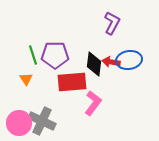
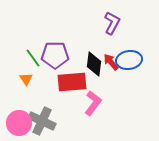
green line: moved 3 px down; rotated 18 degrees counterclockwise
red arrow: rotated 42 degrees clockwise
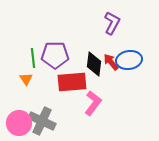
green line: rotated 30 degrees clockwise
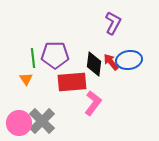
purple L-shape: moved 1 px right
gray cross: rotated 20 degrees clockwise
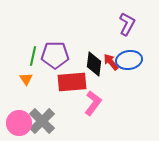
purple L-shape: moved 14 px right, 1 px down
green line: moved 2 px up; rotated 18 degrees clockwise
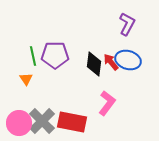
green line: rotated 24 degrees counterclockwise
blue ellipse: moved 1 px left; rotated 25 degrees clockwise
red rectangle: moved 40 px down; rotated 16 degrees clockwise
pink L-shape: moved 14 px right
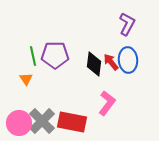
blue ellipse: rotated 70 degrees clockwise
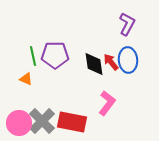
black diamond: rotated 15 degrees counterclockwise
orange triangle: rotated 32 degrees counterclockwise
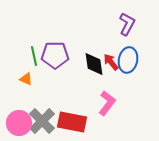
green line: moved 1 px right
blue ellipse: rotated 15 degrees clockwise
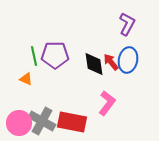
gray cross: rotated 16 degrees counterclockwise
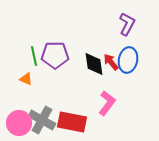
gray cross: moved 1 px up
